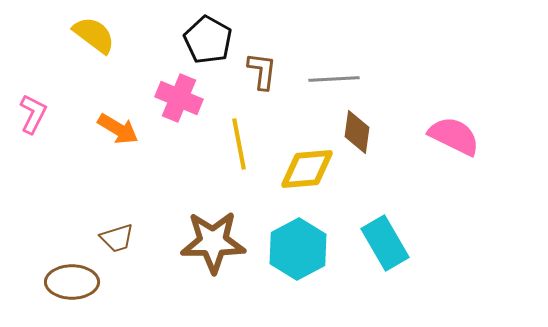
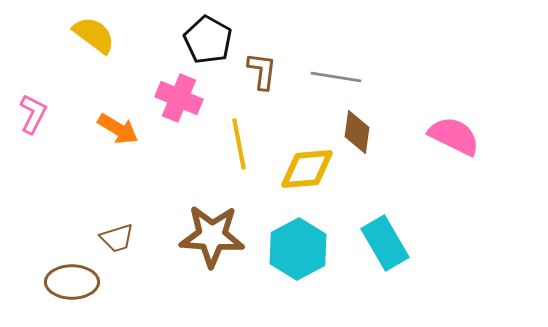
gray line: moved 2 px right, 2 px up; rotated 12 degrees clockwise
brown star: moved 1 px left, 6 px up; rotated 4 degrees clockwise
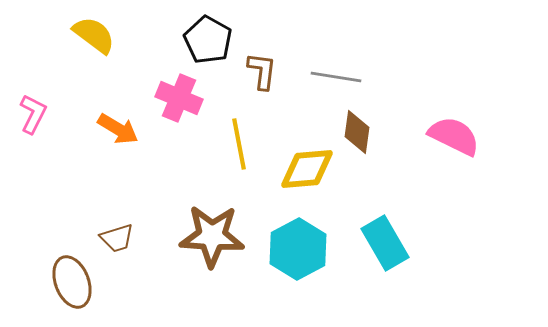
brown ellipse: rotated 69 degrees clockwise
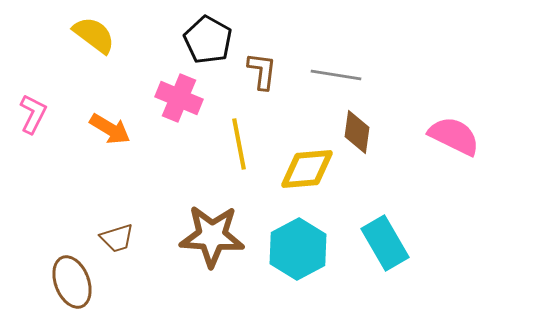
gray line: moved 2 px up
orange arrow: moved 8 px left
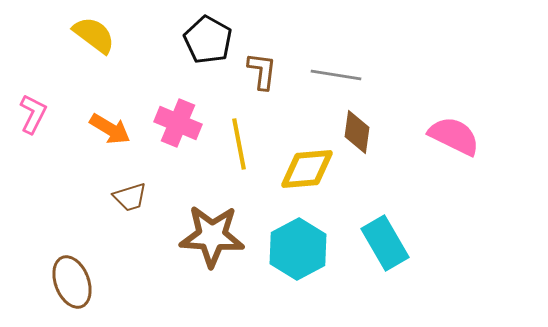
pink cross: moved 1 px left, 25 px down
brown trapezoid: moved 13 px right, 41 px up
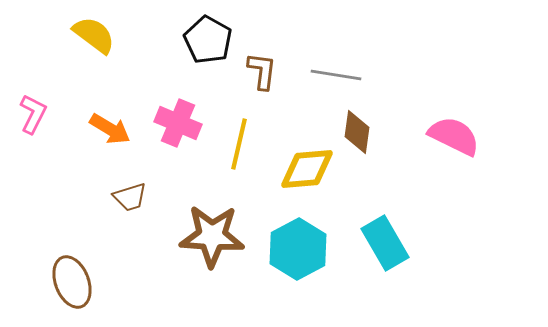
yellow line: rotated 24 degrees clockwise
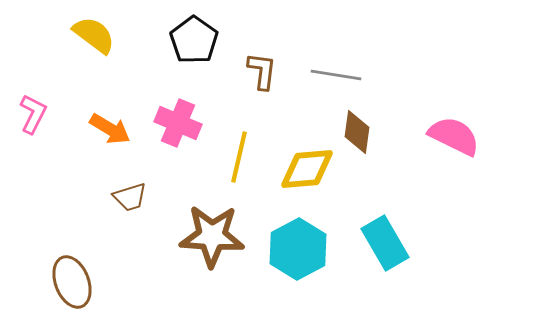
black pentagon: moved 14 px left; rotated 6 degrees clockwise
yellow line: moved 13 px down
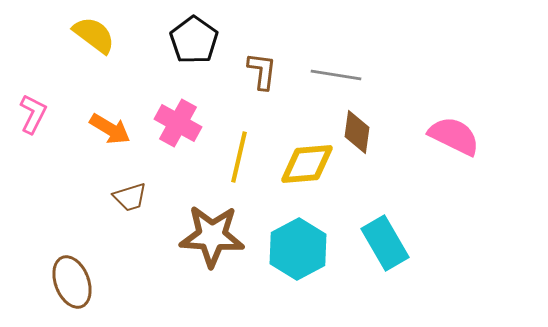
pink cross: rotated 6 degrees clockwise
yellow diamond: moved 5 px up
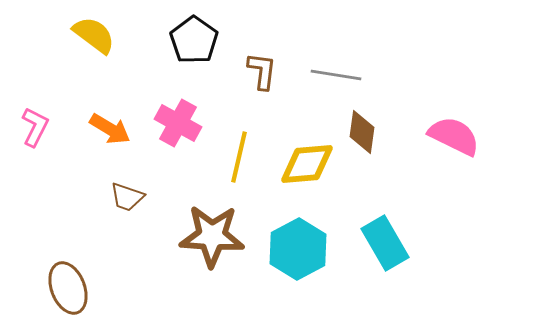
pink L-shape: moved 2 px right, 13 px down
brown diamond: moved 5 px right
brown trapezoid: moved 3 px left; rotated 36 degrees clockwise
brown ellipse: moved 4 px left, 6 px down
